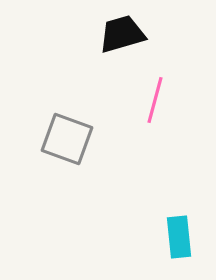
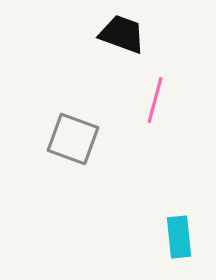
black trapezoid: rotated 36 degrees clockwise
gray square: moved 6 px right
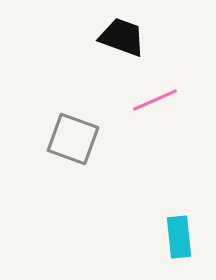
black trapezoid: moved 3 px down
pink line: rotated 51 degrees clockwise
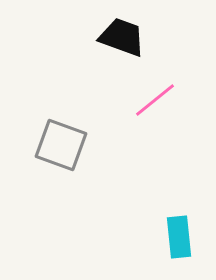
pink line: rotated 15 degrees counterclockwise
gray square: moved 12 px left, 6 px down
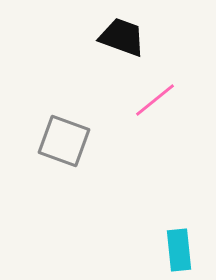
gray square: moved 3 px right, 4 px up
cyan rectangle: moved 13 px down
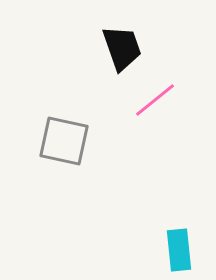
black trapezoid: moved 11 px down; rotated 51 degrees clockwise
gray square: rotated 8 degrees counterclockwise
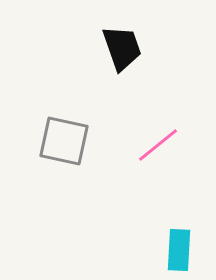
pink line: moved 3 px right, 45 px down
cyan rectangle: rotated 9 degrees clockwise
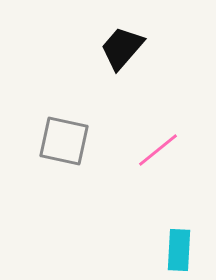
black trapezoid: rotated 120 degrees counterclockwise
pink line: moved 5 px down
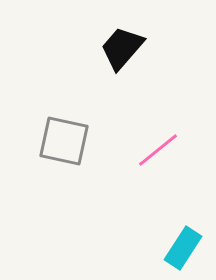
cyan rectangle: moved 4 px right, 2 px up; rotated 30 degrees clockwise
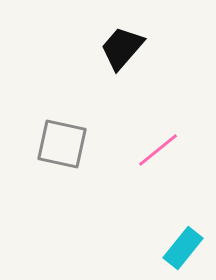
gray square: moved 2 px left, 3 px down
cyan rectangle: rotated 6 degrees clockwise
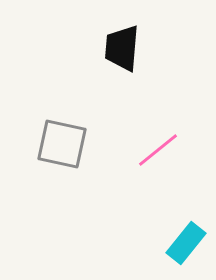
black trapezoid: rotated 36 degrees counterclockwise
cyan rectangle: moved 3 px right, 5 px up
